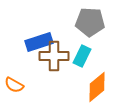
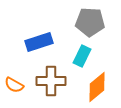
brown cross: moved 3 px left, 25 px down
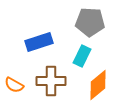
orange diamond: moved 1 px right, 2 px up
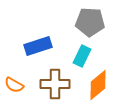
blue rectangle: moved 1 px left, 4 px down
brown cross: moved 4 px right, 3 px down
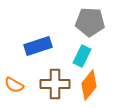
orange diamond: moved 9 px left; rotated 12 degrees counterclockwise
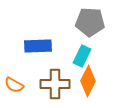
blue rectangle: rotated 16 degrees clockwise
orange diamond: moved 1 px left, 4 px up; rotated 12 degrees counterclockwise
